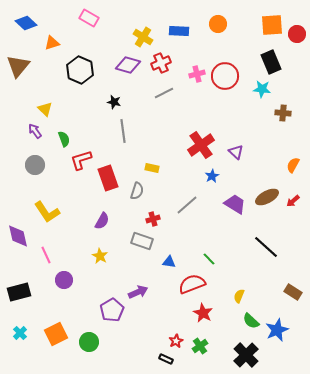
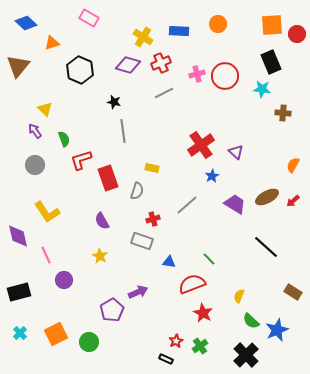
purple semicircle at (102, 221): rotated 120 degrees clockwise
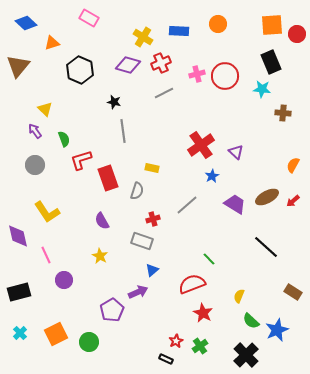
blue triangle at (169, 262): moved 17 px left, 8 px down; rotated 48 degrees counterclockwise
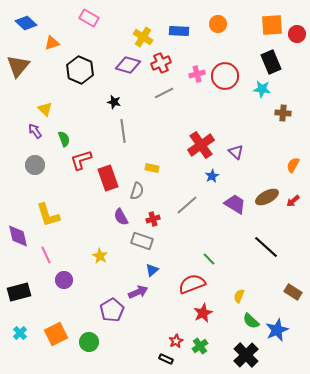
yellow L-shape at (47, 212): moved 1 px right, 3 px down; rotated 16 degrees clockwise
purple semicircle at (102, 221): moved 19 px right, 4 px up
red star at (203, 313): rotated 18 degrees clockwise
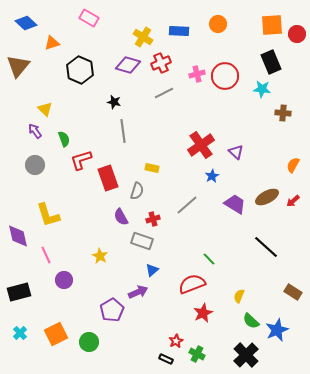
green cross at (200, 346): moved 3 px left, 8 px down; rotated 28 degrees counterclockwise
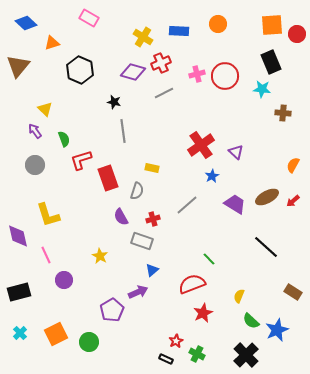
purple diamond at (128, 65): moved 5 px right, 7 px down
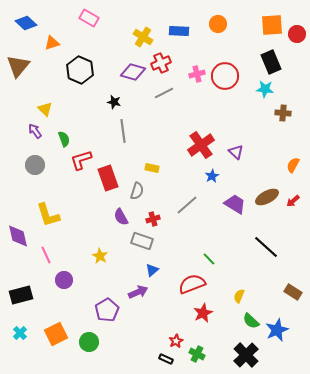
cyan star at (262, 89): moved 3 px right
black rectangle at (19, 292): moved 2 px right, 3 px down
purple pentagon at (112, 310): moved 5 px left
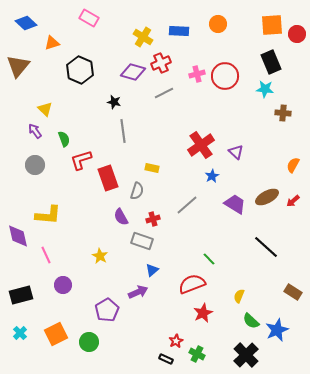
yellow L-shape at (48, 215): rotated 68 degrees counterclockwise
purple circle at (64, 280): moved 1 px left, 5 px down
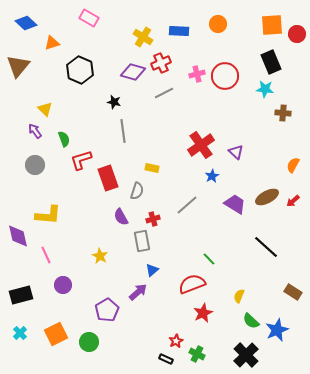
gray rectangle at (142, 241): rotated 60 degrees clockwise
purple arrow at (138, 292): rotated 18 degrees counterclockwise
